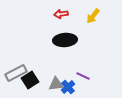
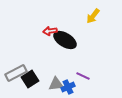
red arrow: moved 11 px left, 17 px down
black ellipse: rotated 35 degrees clockwise
black square: moved 1 px up
blue cross: rotated 16 degrees clockwise
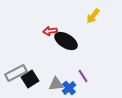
black ellipse: moved 1 px right, 1 px down
purple line: rotated 32 degrees clockwise
blue cross: moved 1 px right, 1 px down; rotated 16 degrees counterclockwise
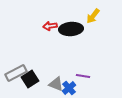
red arrow: moved 5 px up
black ellipse: moved 5 px right, 12 px up; rotated 35 degrees counterclockwise
purple line: rotated 48 degrees counterclockwise
gray triangle: rotated 28 degrees clockwise
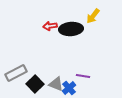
black square: moved 5 px right, 5 px down; rotated 12 degrees counterclockwise
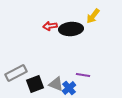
purple line: moved 1 px up
black square: rotated 24 degrees clockwise
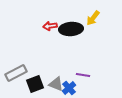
yellow arrow: moved 2 px down
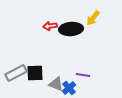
black square: moved 11 px up; rotated 18 degrees clockwise
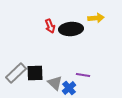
yellow arrow: moved 3 px right; rotated 133 degrees counterclockwise
red arrow: rotated 104 degrees counterclockwise
gray rectangle: rotated 15 degrees counterclockwise
gray triangle: moved 1 px left, 1 px up; rotated 21 degrees clockwise
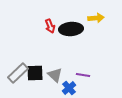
gray rectangle: moved 2 px right
gray triangle: moved 8 px up
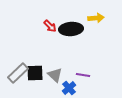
red arrow: rotated 24 degrees counterclockwise
